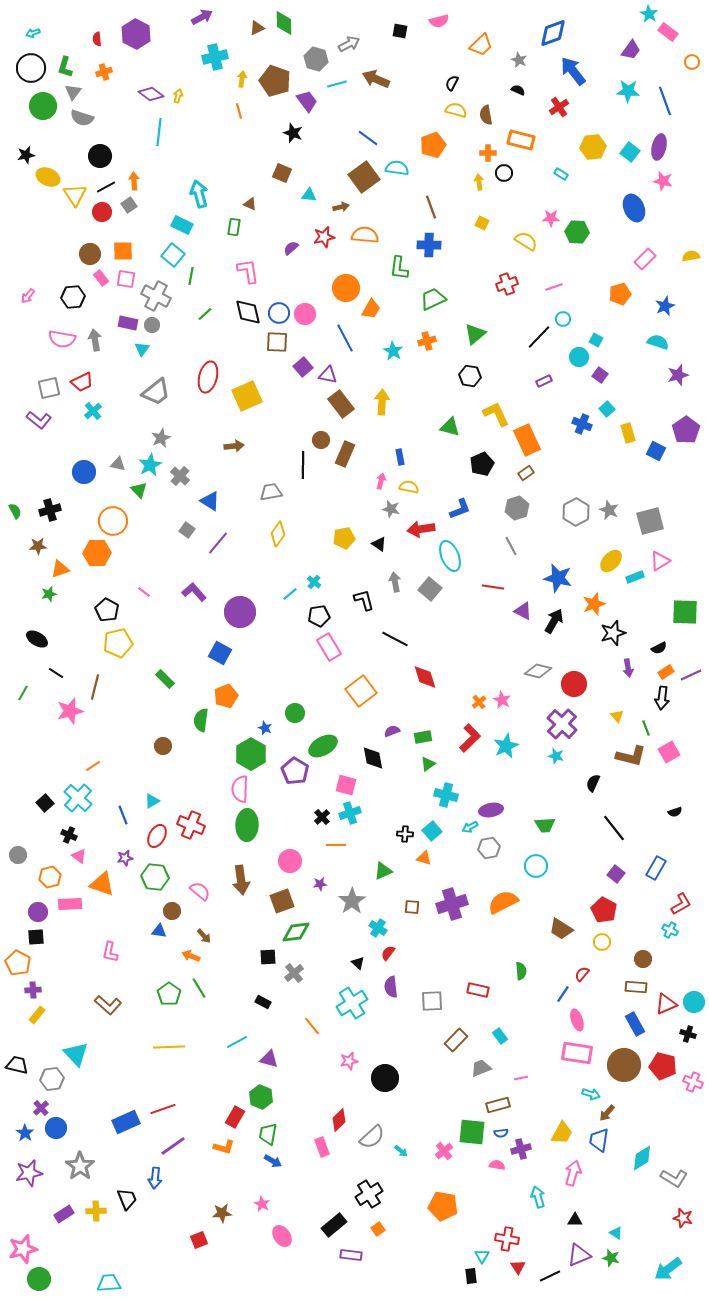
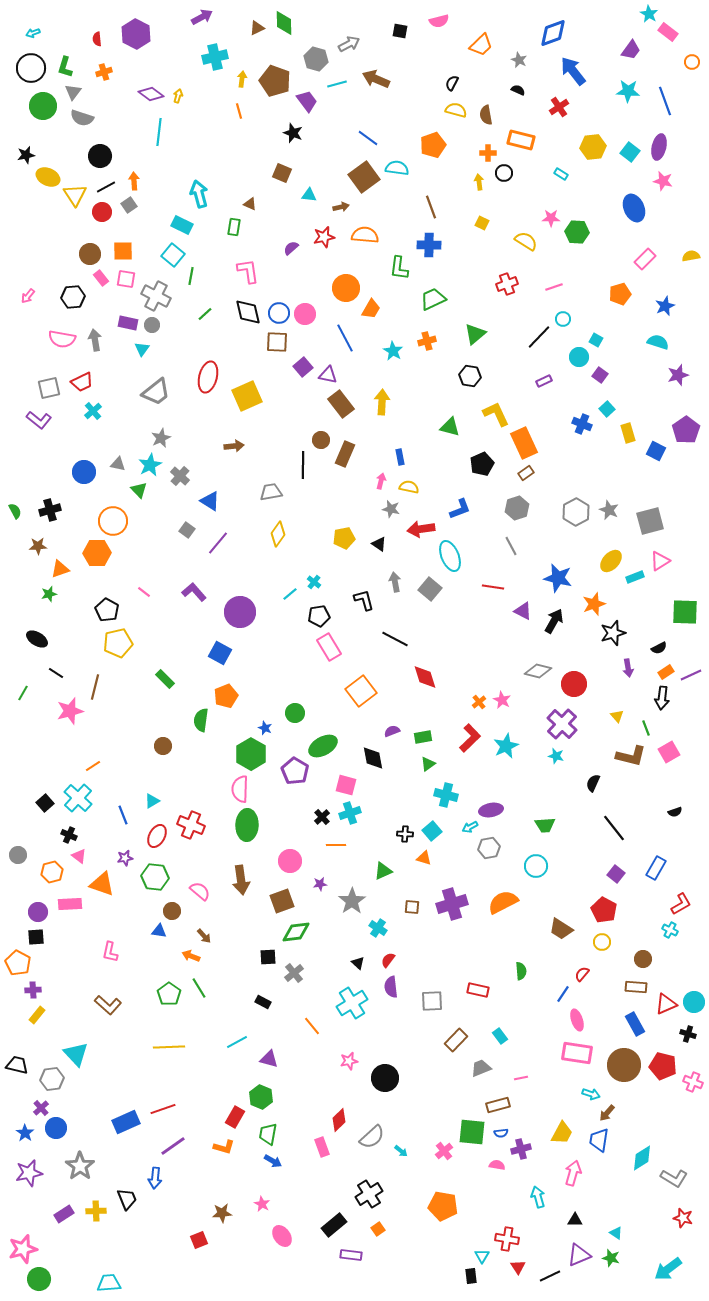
orange rectangle at (527, 440): moved 3 px left, 3 px down
orange hexagon at (50, 877): moved 2 px right, 5 px up
red semicircle at (388, 953): moved 7 px down
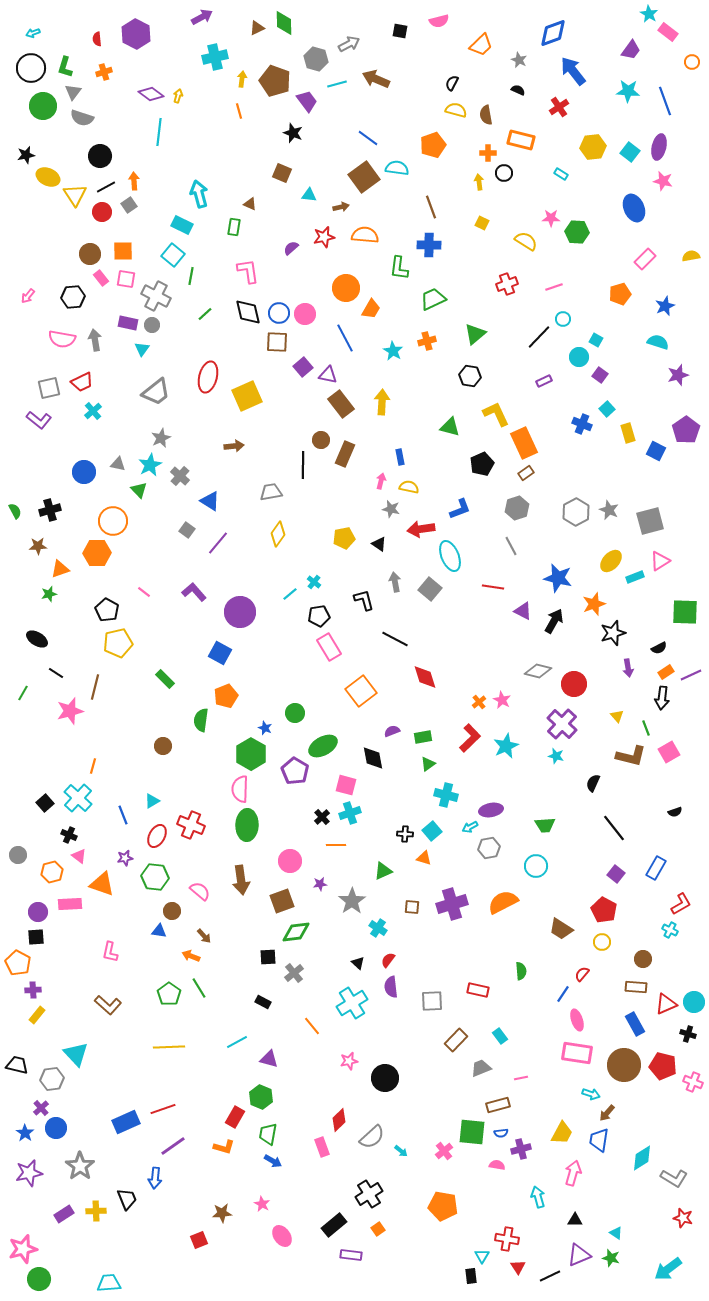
orange line at (93, 766): rotated 42 degrees counterclockwise
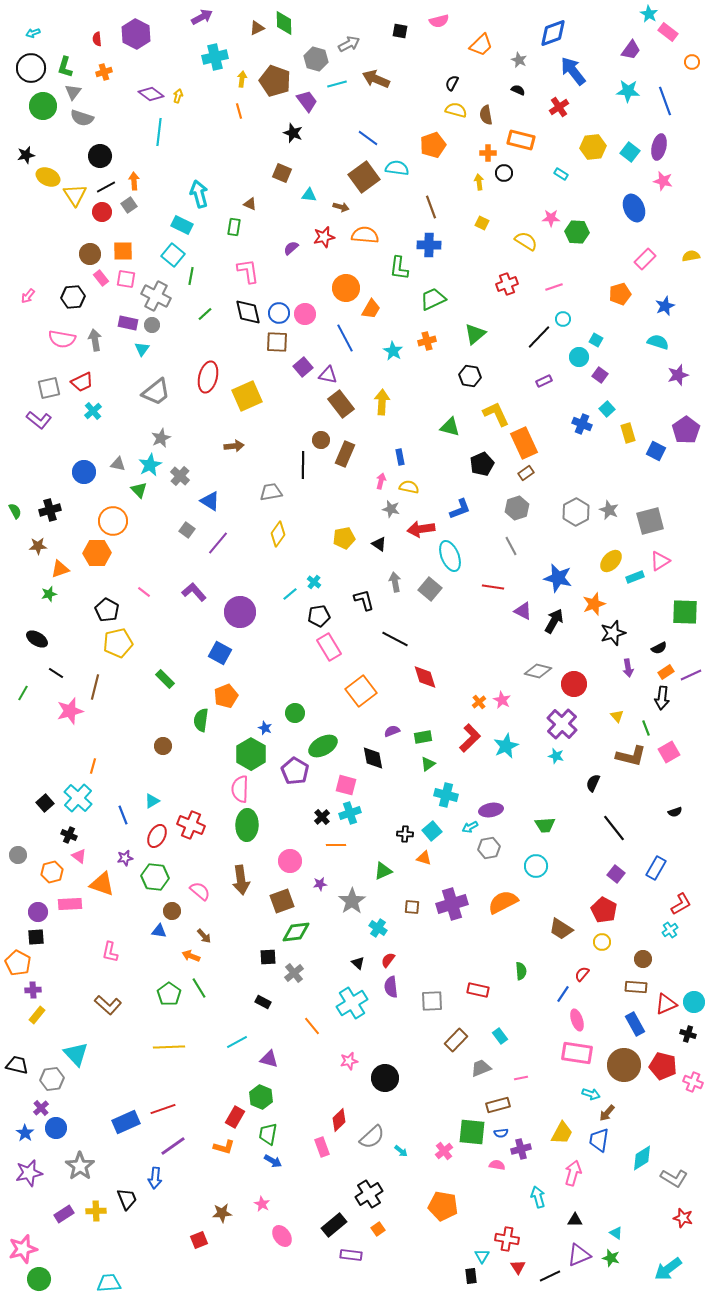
brown arrow at (341, 207): rotated 28 degrees clockwise
cyan cross at (670, 930): rotated 28 degrees clockwise
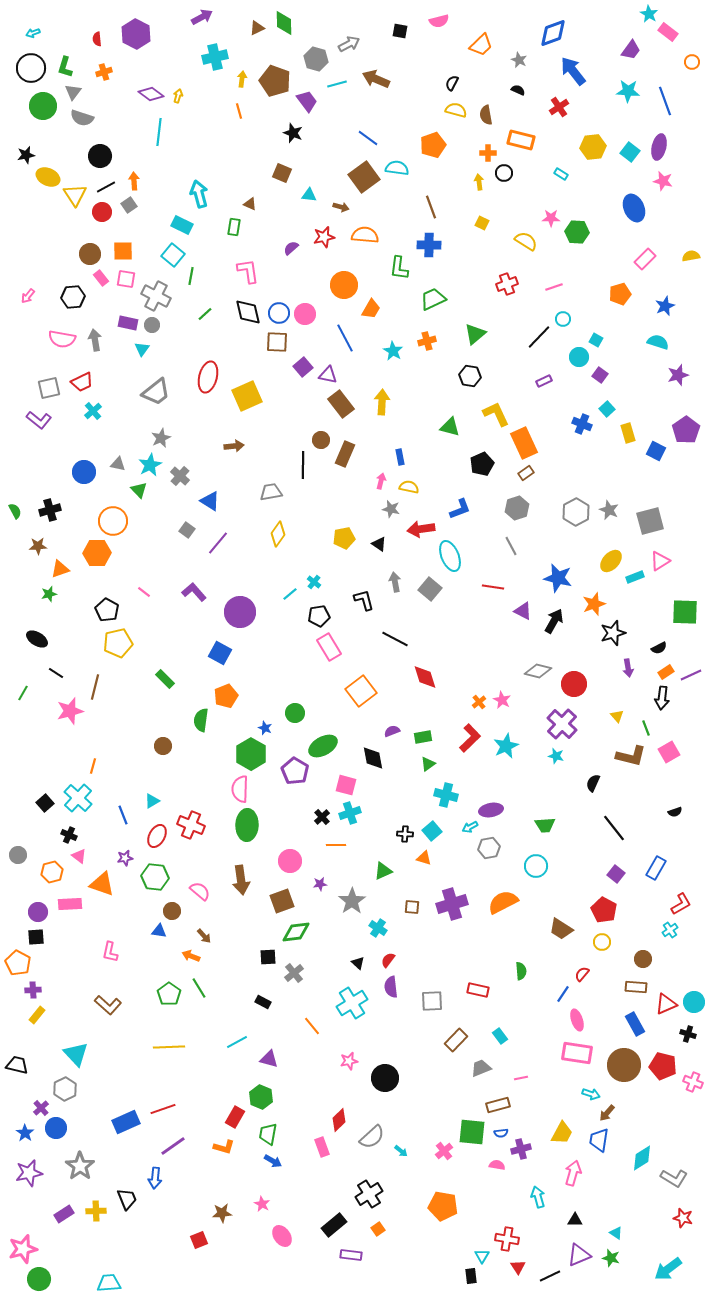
orange circle at (346, 288): moved 2 px left, 3 px up
gray hexagon at (52, 1079): moved 13 px right, 10 px down; rotated 20 degrees counterclockwise
